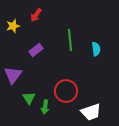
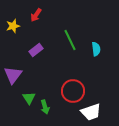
green line: rotated 20 degrees counterclockwise
red circle: moved 7 px right
green arrow: rotated 24 degrees counterclockwise
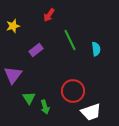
red arrow: moved 13 px right
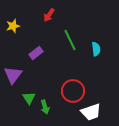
purple rectangle: moved 3 px down
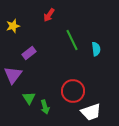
green line: moved 2 px right
purple rectangle: moved 7 px left
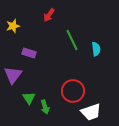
purple rectangle: rotated 56 degrees clockwise
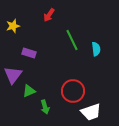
green triangle: moved 7 px up; rotated 40 degrees clockwise
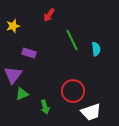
green triangle: moved 7 px left, 3 px down
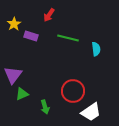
yellow star: moved 1 px right, 2 px up; rotated 16 degrees counterclockwise
green line: moved 4 px left, 2 px up; rotated 50 degrees counterclockwise
purple rectangle: moved 2 px right, 17 px up
white trapezoid: rotated 15 degrees counterclockwise
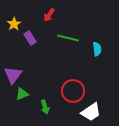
purple rectangle: moved 1 px left, 2 px down; rotated 40 degrees clockwise
cyan semicircle: moved 1 px right
